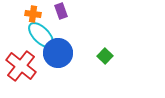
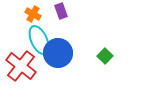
orange cross: rotated 21 degrees clockwise
cyan ellipse: moved 2 px left, 5 px down; rotated 20 degrees clockwise
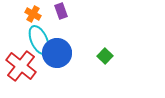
blue circle: moved 1 px left
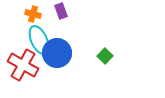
orange cross: rotated 14 degrees counterclockwise
red cross: moved 2 px right, 1 px up; rotated 8 degrees counterclockwise
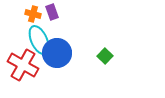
purple rectangle: moved 9 px left, 1 px down
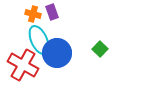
green square: moved 5 px left, 7 px up
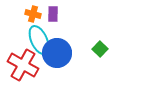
purple rectangle: moved 1 px right, 2 px down; rotated 21 degrees clockwise
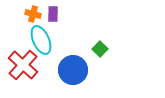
cyan ellipse: moved 2 px right
blue circle: moved 16 px right, 17 px down
red cross: rotated 12 degrees clockwise
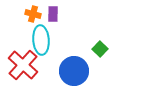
cyan ellipse: rotated 20 degrees clockwise
blue circle: moved 1 px right, 1 px down
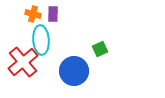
green square: rotated 21 degrees clockwise
red cross: moved 3 px up; rotated 8 degrees clockwise
